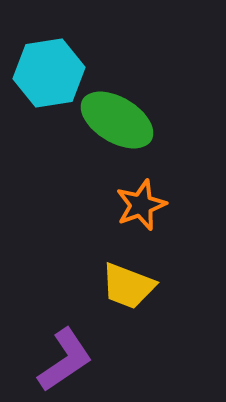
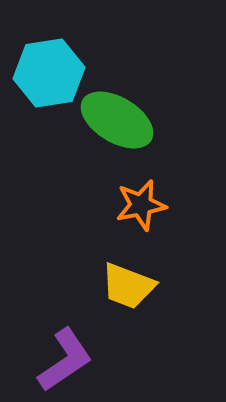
orange star: rotated 9 degrees clockwise
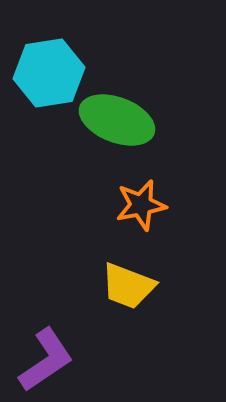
green ellipse: rotated 10 degrees counterclockwise
purple L-shape: moved 19 px left
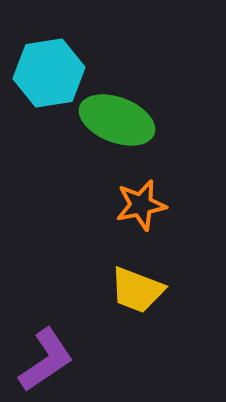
yellow trapezoid: moved 9 px right, 4 px down
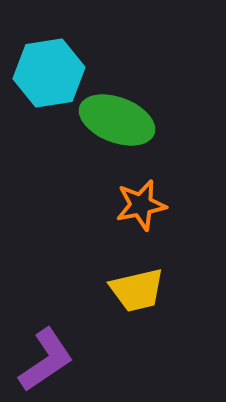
yellow trapezoid: rotated 34 degrees counterclockwise
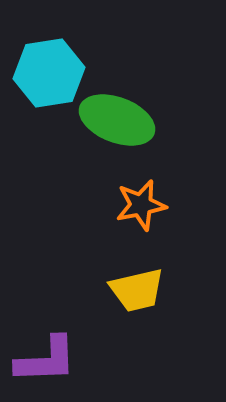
purple L-shape: rotated 32 degrees clockwise
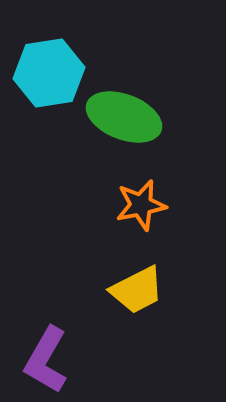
green ellipse: moved 7 px right, 3 px up
yellow trapezoid: rotated 14 degrees counterclockwise
purple L-shape: rotated 122 degrees clockwise
